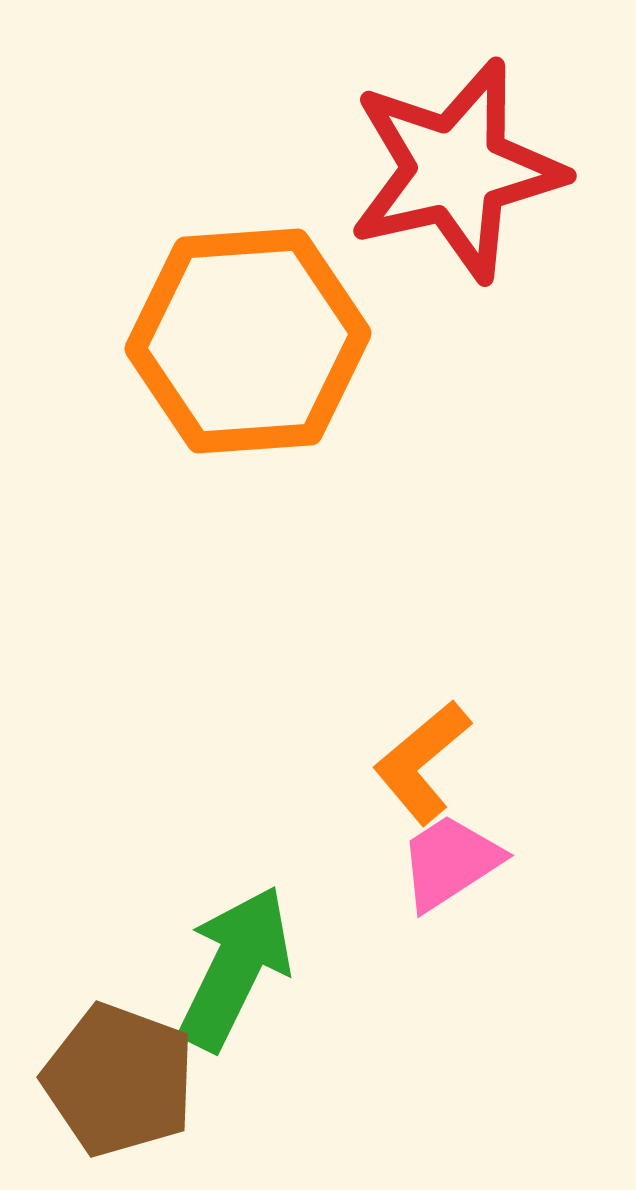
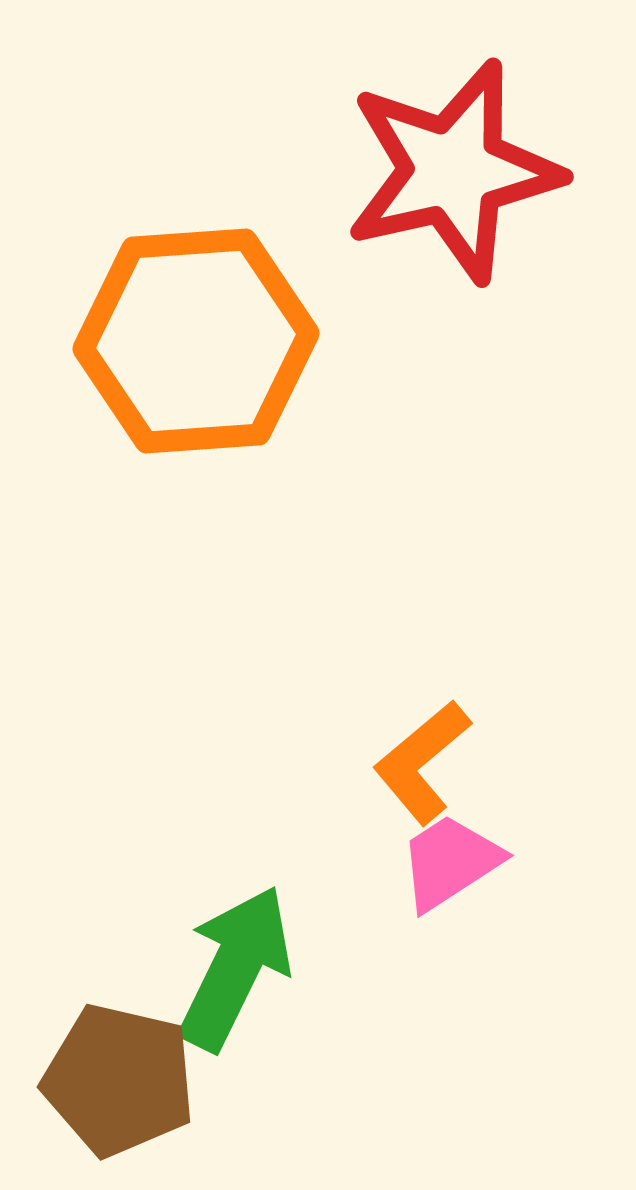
red star: moved 3 px left, 1 px down
orange hexagon: moved 52 px left
brown pentagon: rotated 7 degrees counterclockwise
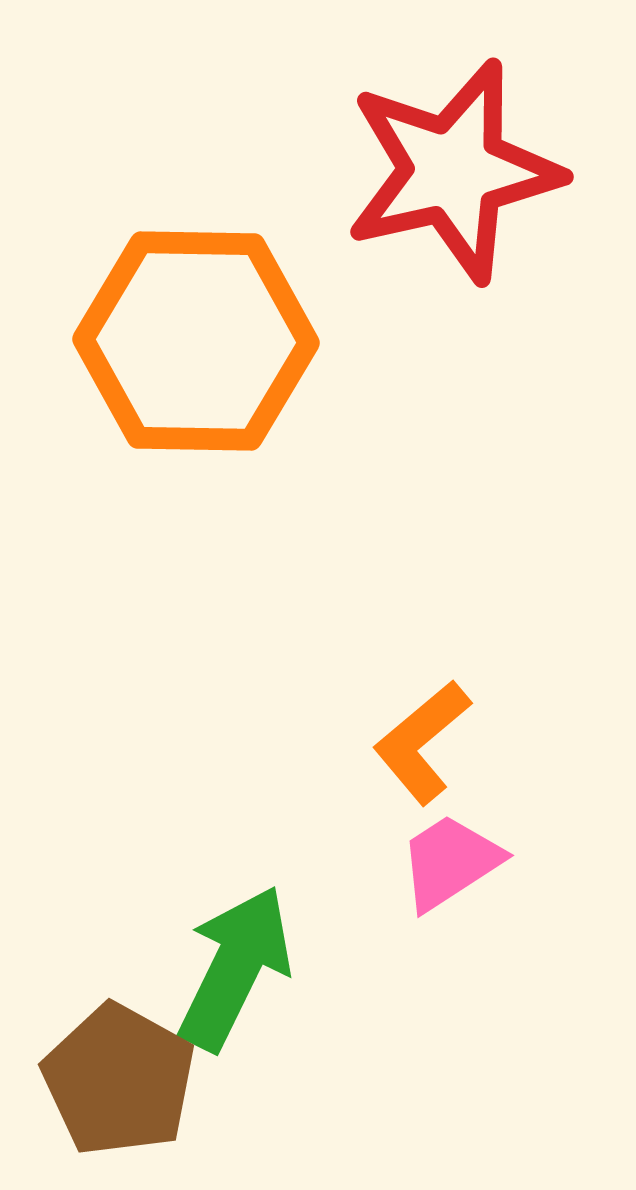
orange hexagon: rotated 5 degrees clockwise
orange L-shape: moved 20 px up
brown pentagon: rotated 16 degrees clockwise
